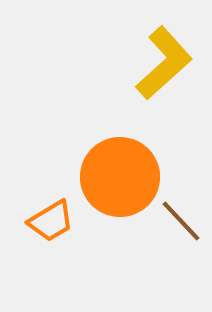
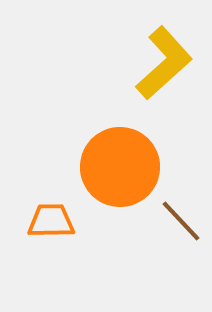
orange circle: moved 10 px up
orange trapezoid: rotated 150 degrees counterclockwise
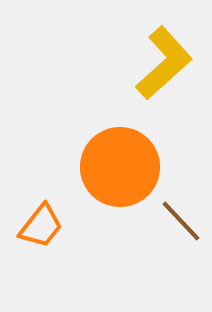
orange trapezoid: moved 10 px left, 5 px down; rotated 129 degrees clockwise
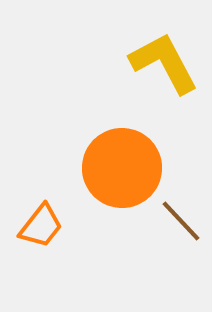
yellow L-shape: rotated 76 degrees counterclockwise
orange circle: moved 2 px right, 1 px down
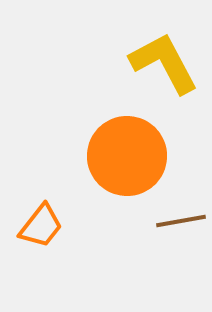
orange circle: moved 5 px right, 12 px up
brown line: rotated 57 degrees counterclockwise
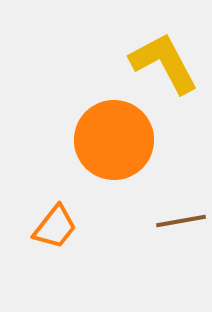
orange circle: moved 13 px left, 16 px up
orange trapezoid: moved 14 px right, 1 px down
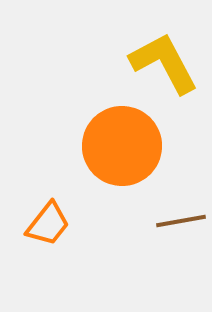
orange circle: moved 8 px right, 6 px down
orange trapezoid: moved 7 px left, 3 px up
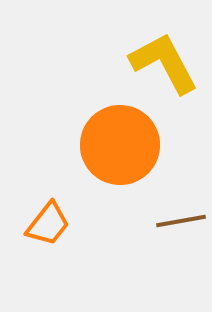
orange circle: moved 2 px left, 1 px up
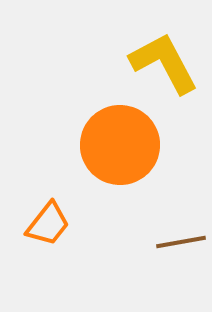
brown line: moved 21 px down
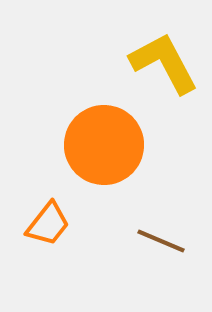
orange circle: moved 16 px left
brown line: moved 20 px left, 1 px up; rotated 33 degrees clockwise
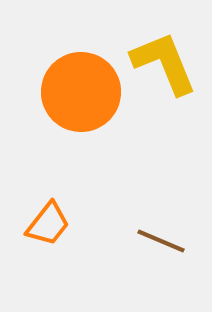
yellow L-shape: rotated 6 degrees clockwise
orange circle: moved 23 px left, 53 px up
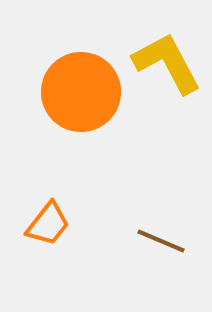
yellow L-shape: moved 3 px right; rotated 6 degrees counterclockwise
